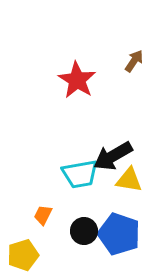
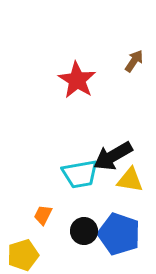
yellow triangle: moved 1 px right
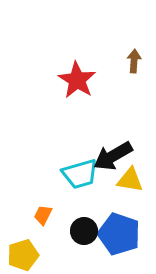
brown arrow: rotated 30 degrees counterclockwise
cyan trapezoid: rotated 6 degrees counterclockwise
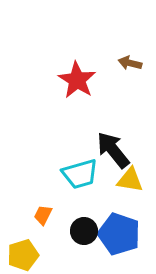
brown arrow: moved 4 px left, 2 px down; rotated 80 degrees counterclockwise
black arrow: moved 6 px up; rotated 81 degrees clockwise
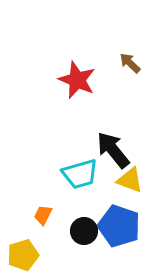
brown arrow: rotated 30 degrees clockwise
red star: rotated 9 degrees counterclockwise
yellow triangle: rotated 12 degrees clockwise
blue pentagon: moved 8 px up
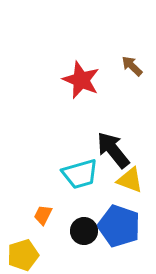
brown arrow: moved 2 px right, 3 px down
red star: moved 4 px right
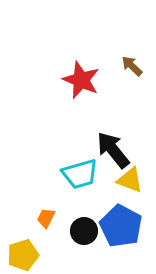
orange trapezoid: moved 3 px right, 3 px down
blue pentagon: moved 2 px right; rotated 9 degrees clockwise
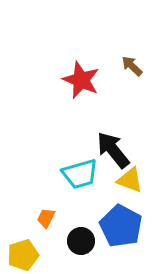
black circle: moved 3 px left, 10 px down
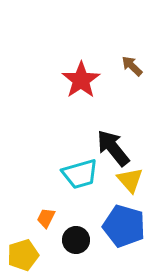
red star: rotated 15 degrees clockwise
black arrow: moved 2 px up
yellow triangle: rotated 28 degrees clockwise
blue pentagon: moved 3 px right; rotated 12 degrees counterclockwise
black circle: moved 5 px left, 1 px up
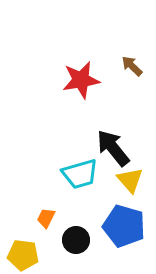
red star: rotated 24 degrees clockwise
yellow pentagon: rotated 24 degrees clockwise
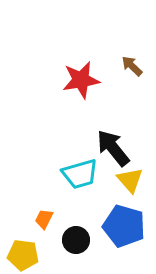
orange trapezoid: moved 2 px left, 1 px down
